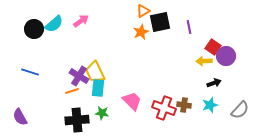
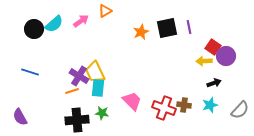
orange triangle: moved 38 px left
black square: moved 7 px right, 6 px down
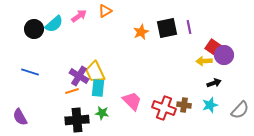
pink arrow: moved 2 px left, 5 px up
purple circle: moved 2 px left, 1 px up
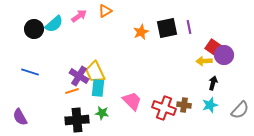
black arrow: moved 1 px left; rotated 56 degrees counterclockwise
